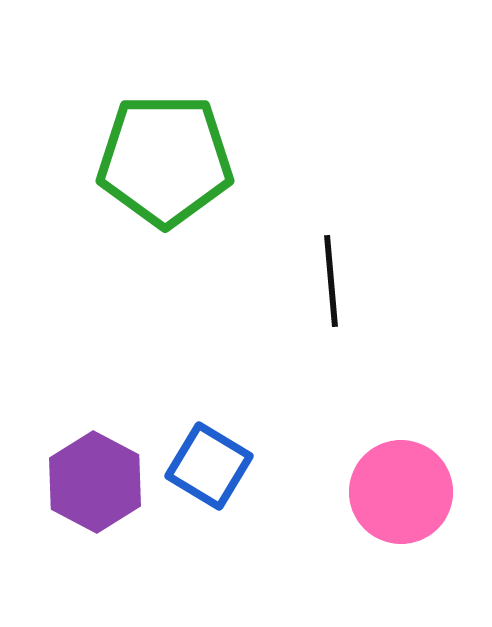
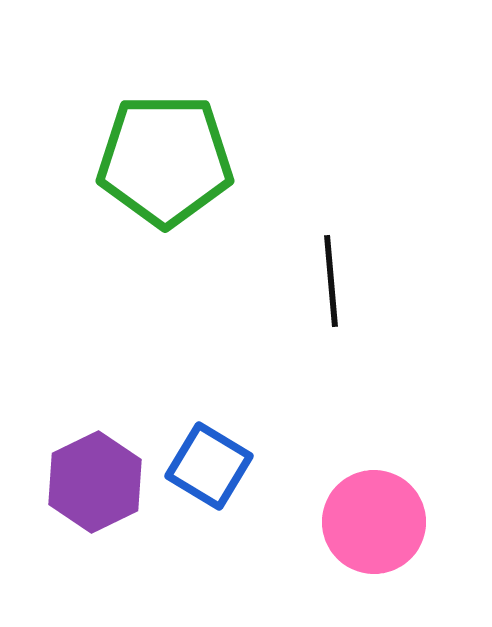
purple hexagon: rotated 6 degrees clockwise
pink circle: moved 27 px left, 30 px down
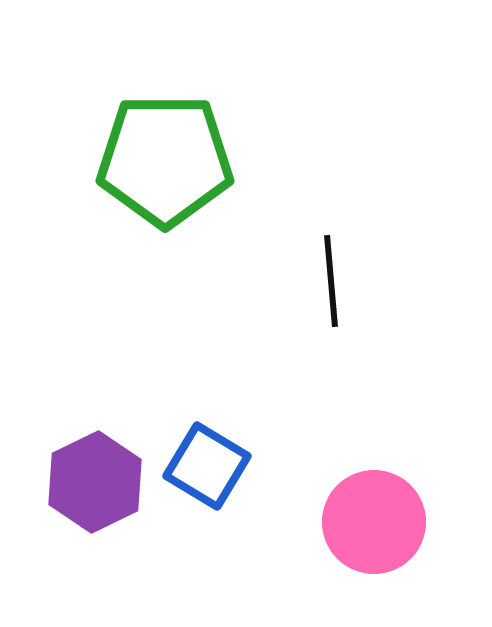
blue square: moved 2 px left
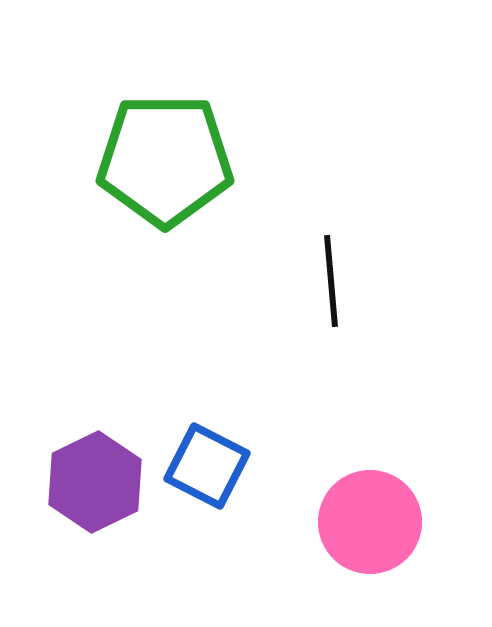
blue square: rotated 4 degrees counterclockwise
pink circle: moved 4 px left
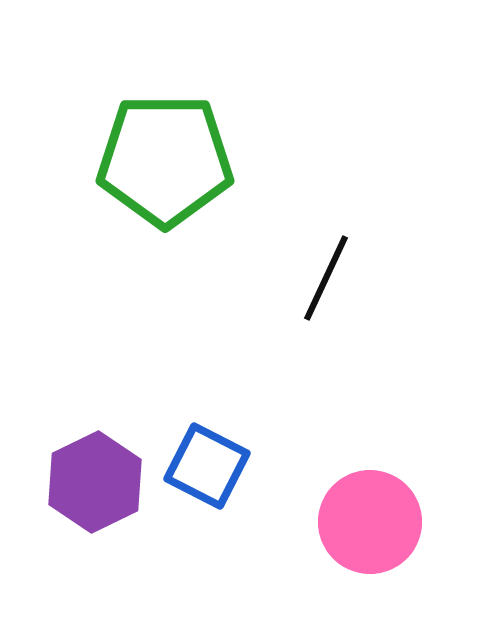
black line: moved 5 px left, 3 px up; rotated 30 degrees clockwise
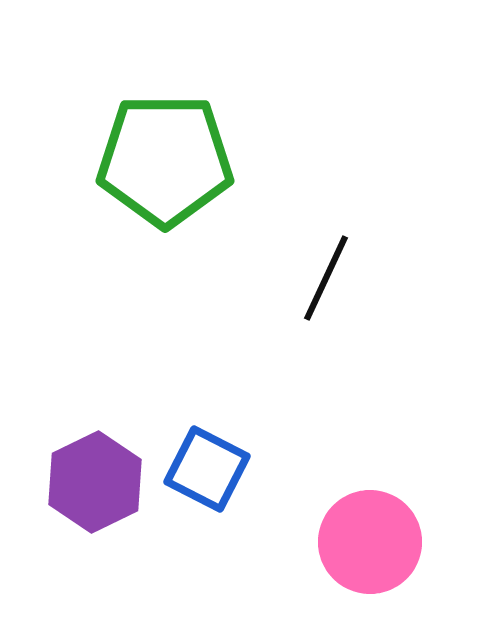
blue square: moved 3 px down
pink circle: moved 20 px down
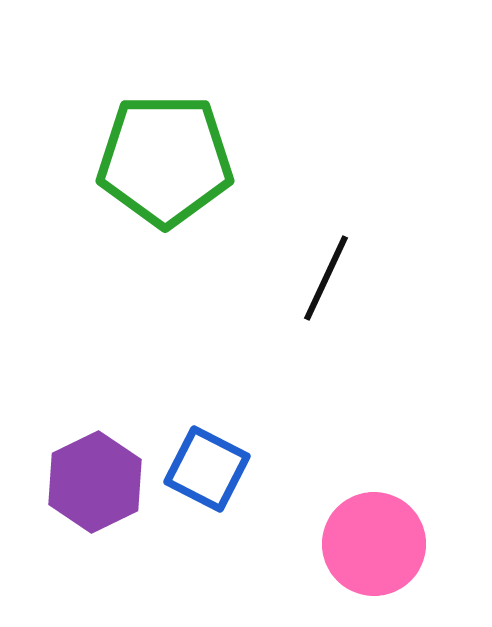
pink circle: moved 4 px right, 2 px down
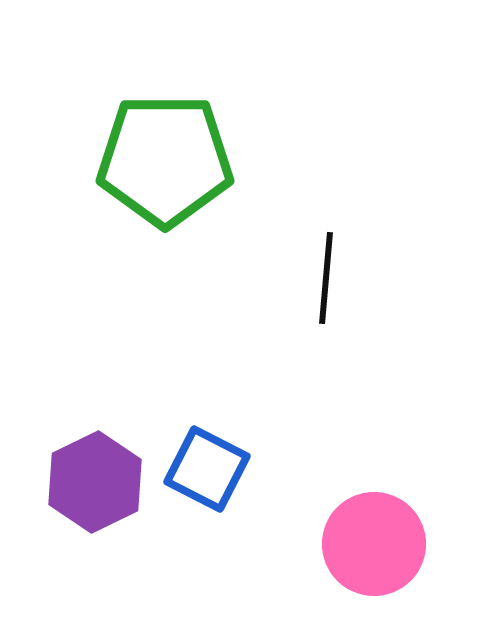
black line: rotated 20 degrees counterclockwise
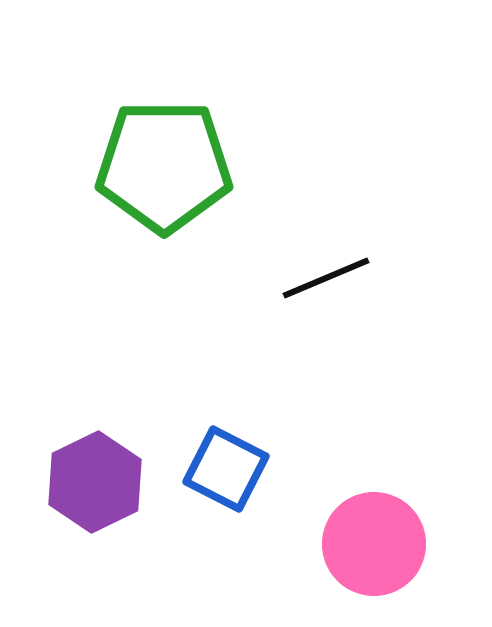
green pentagon: moved 1 px left, 6 px down
black line: rotated 62 degrees clockwise
blue square: moved 19 px right
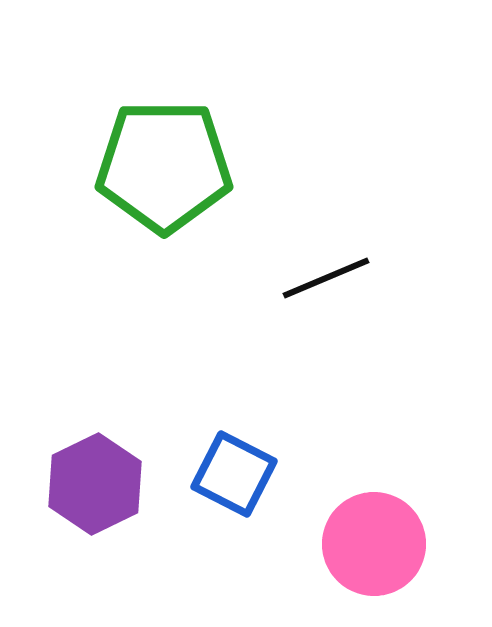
blue square: moved 8 px right, 5 px down
purple hexagon: moved 2 px down
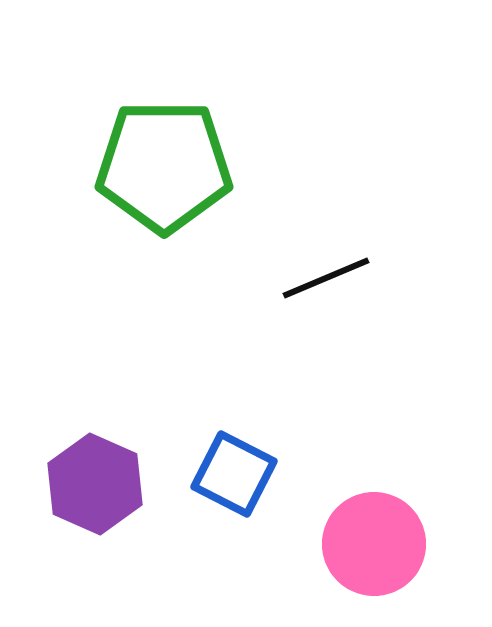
purple hexagon: rotated 10 degrees counterclockwise
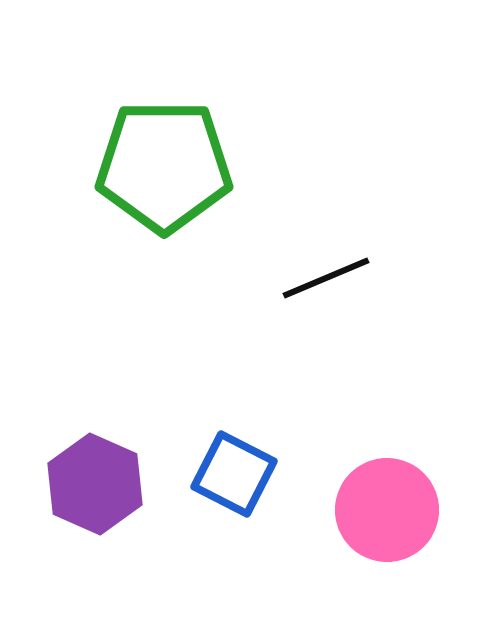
pink circle: moved 13 px right, 34 px up
